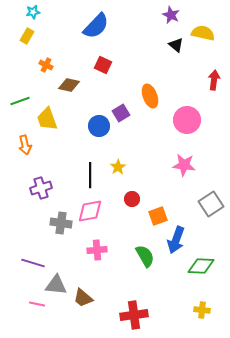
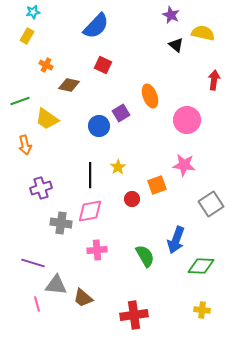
yellow trapezoid: rotated 35 degrees counterclockwise
orange square: moved 1 px left, 31 px up
pink line: rotated 63 degrees clockwise
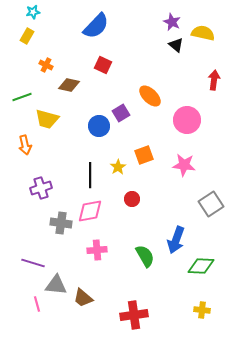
purple star: moved 1 px right, 7 px down
orange ellipse: rotated 25 degrees counterclockwise
green line: moved 2 px right, 4 px up
yellow trapezoid: rotated 20 degrees counterclockwise
orange square: moved 13 px left, 30 px up
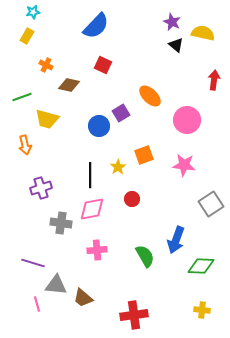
pink diamond: moved 2 px right, 2 px up
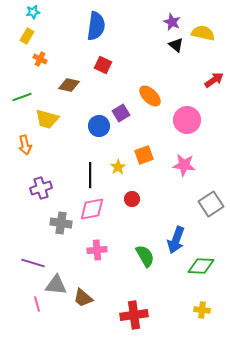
blue semicircle: rotated 36 degrees counterclockwise
orange cross: moved 6 px left, 6 px up
red arrow: rotated 48 degrees clockwise
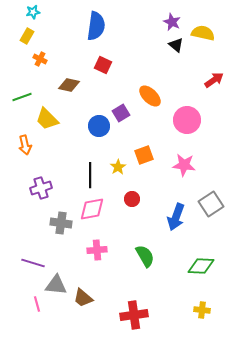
yellow trapezoid: rotated 30 degrees clockwise
blue arrow: moved 23 px up
